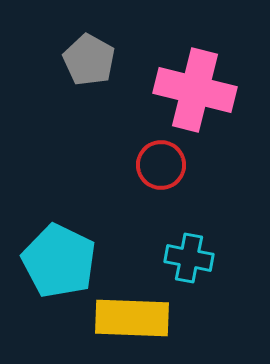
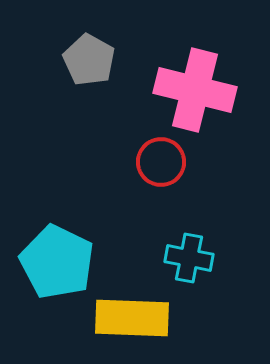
red circle: moved 3 px up
cyan pentagon: moved 2 px left, 1 px down
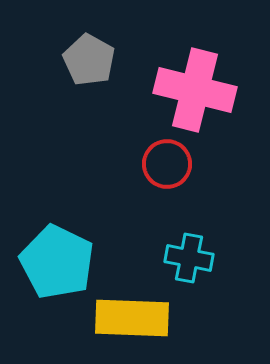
red circle: moved 6 px right, 2 px down
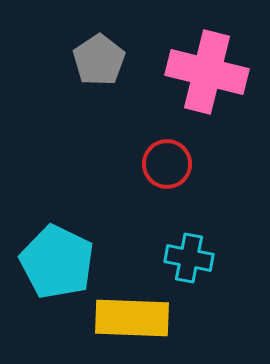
gray pentagon: moved 10 px right; rotated 9 degrees clockwise
pink cross: moved 12 px right, 18 px up
